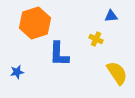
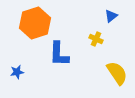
blue triangle: rotated 32 degrees counterclockwise
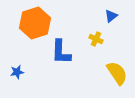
blue L-shape: moved 2 px right, 2 px up
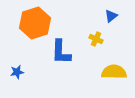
yellow semicircle: moved 3 px left, 1 px up; rotated 55 degrees counterclockwise
